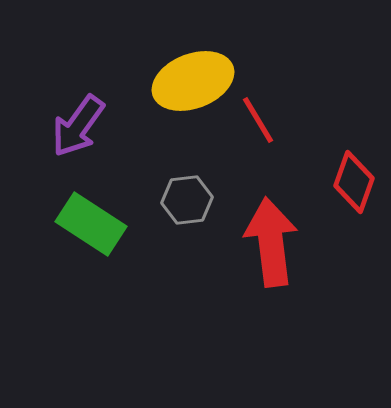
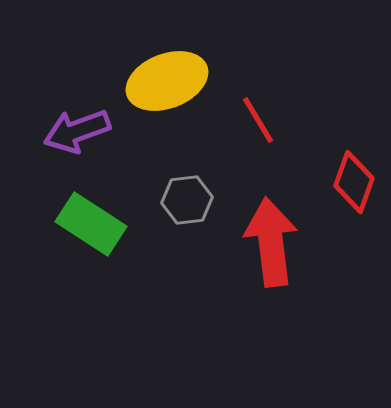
yellow ellipse: moved 26 px left
purple arrow: moved 1 px left, 5 px down; rotated 34 degrees clockwise
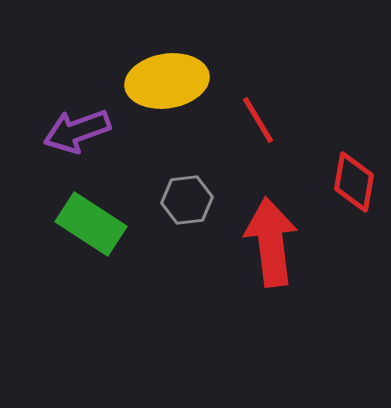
yellow ellipse: rotated 12 degrees clockwise
red diamond: rotated 10 degrees counterclockwise
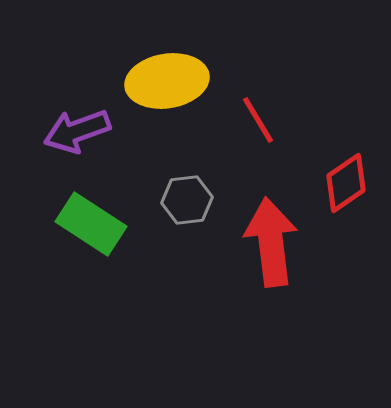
red diamond: moved 8 px left, 1 px down; rotated 46 degrees clockwise
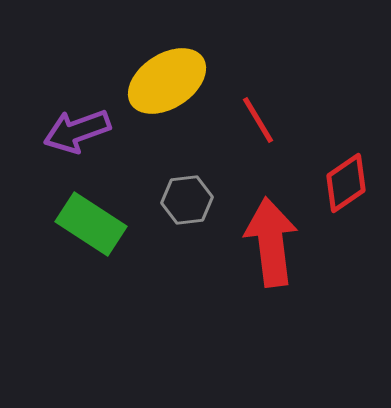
yellow ellipse: rotated 24 degrees counterclockwise
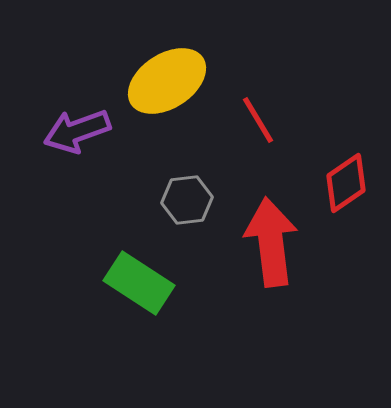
green rectangle: moved 48 px right, 59 px down
